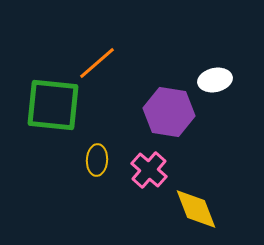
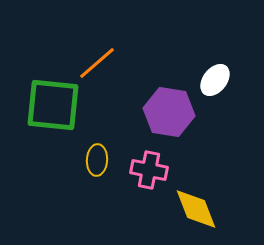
white ellipse: rotated 40 degrees counterclockwise
pink cross: rotated 30 degrees counterclockwise
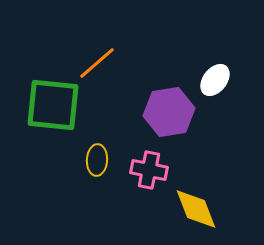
purple hexagon: rotated 18 degrees counterclockwise
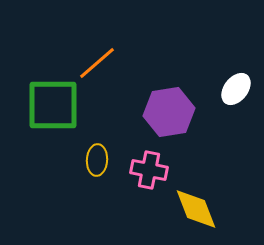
white ellipse: moved 21 px right, 9 px down
green square: rotated 6 degrees counterclockwise
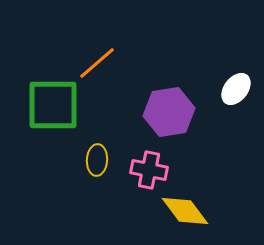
yellow diamond: moved 11 px left, 2 px down; rotated 15 degrees counterclockwise
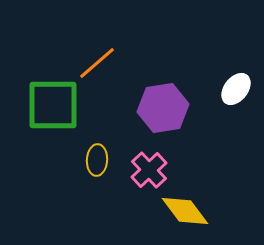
purple hexagon: moved 6 px left, 4 px up
pink cross: rotated 36 degrees clockwise
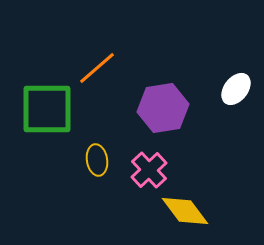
orange line: moved 5 px down
green square: moved 6 px left, 4 px down
yellow ellipse: rotated 12 degrees counterclockwise
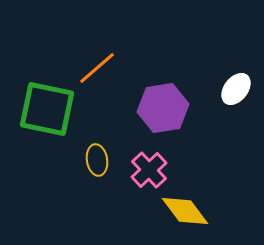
green square: rotated 12 degrees clockwise
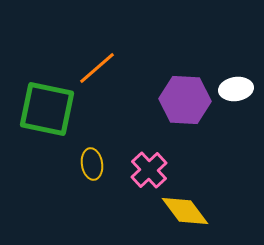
white ellipse: rotated 44 degrees clockwise
purple hexagon: moved 22 px right, 8 px up; rotated 12 degrees clockwise
yellow ellipse: moved 5 px left, 4 px down
